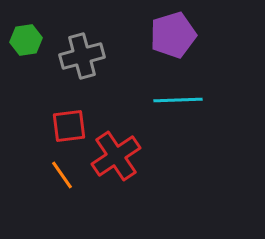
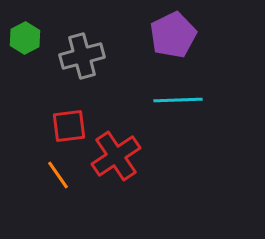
purple pentagon: rotated 9 degrees counterclockwise
green hexagon: moved 1 px left, 2 px up; rotated 20 degrees counterclockwise
orange line: moved 4 px left
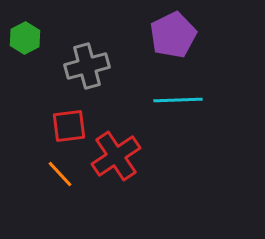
gray cross: moved 5 px right, 10 px down
orange line: moved 2 px right, 1 px up; rotated 8 degrees counterclockwise
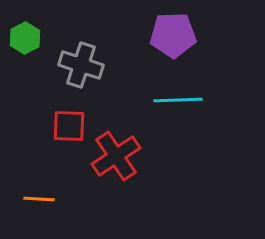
purple pentagon: rotated 24 degrees clockwise
gray cross: moved 6 px left, 1 px up; rotated 33 degrees clockwise
red square: rotated 9 degrees clockwise
orange line: moved 21 px left, 25 px down; rotated 44 degrees counterclockwise
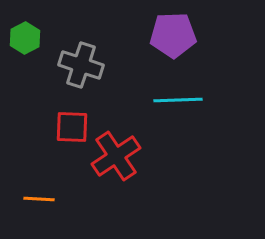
red square: moved 3 px right, 1 px down
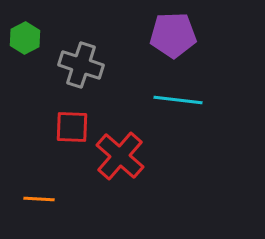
cyan line: rotated 9 degrees clockwise
red cross: moved 4 px right; rotated 15 degrees counterclockwise
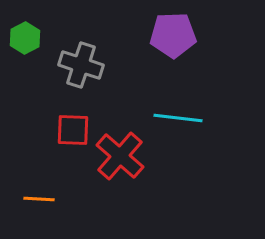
cyan line: moved 18 px down
red square: moved 1 px right, 3 px down
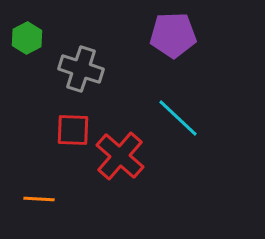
green hexagon: moved 2 px right
gray cross: moved 4 px down
cyan line: rotated 36 degrees clockwise
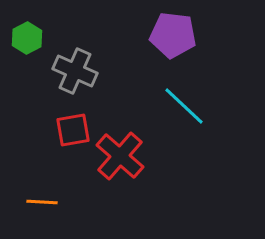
purple pentagon: rotated 9 degrees clockwise
gray cross: moved 6 px left, 2 px down; rotated 6 degrees clockwise
cyan line: moved 6 px right, 12 px up
red square: rotated 12 degrees counterclockwise
orange line: moved 3 px right, 3 px down
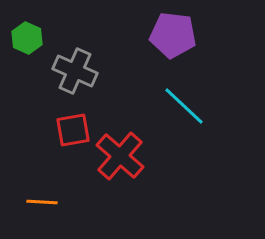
green hexagon: rotated 8 degrees counterclockwise
